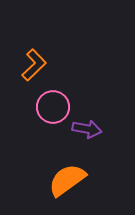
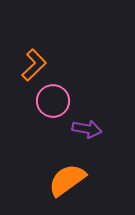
pink circle: moved 6 px up
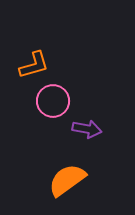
orange L-shape: rotated 28 degrees clockwise
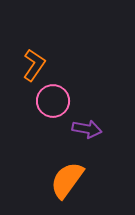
orange L-shape: rotated 40 degrees counterclockwise
orange semicircle: rotated 18 degrees counterclockwise
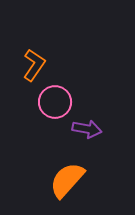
pink circle: moved 2 px right, 1 px down
orange semicircle: rotated 6 degrees clockwise
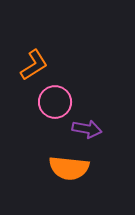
orange L-shape: rotated 24 degrees clockwise
orange semicircle: moved 2 px right, 12 px up; rotated 126 degrees counterclockwise
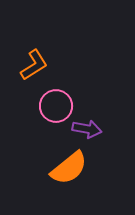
pink circle: moved 1 px right, 4 px down
orange semicircle: rotated 45 degrees counterclockwise
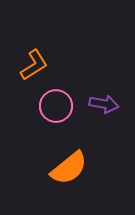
purple arrow: moved 17 px right, 25 px up
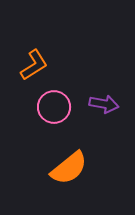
pink circle: moved 2 px left, 1 px down
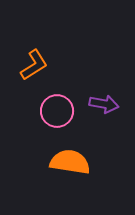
pink circle: moved 3 px right, 4 px down
orange semicircle: moved 1 px right, 6 px up; rotated 132 degrees counterclockwise
